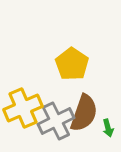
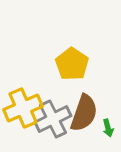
gray cross: moved 3 px left, 2 px up
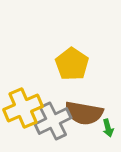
brown semicircle: rotated 81 degrees clockwise
gray cross: moved 2 px down
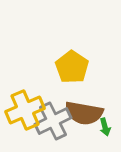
yellow pentagon: moved 3 px down
yellow cross: moved 2 px right, 2 px down
green arrow: moved 3 px left, 1 px up
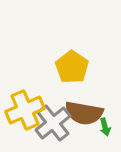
gray cross: moved 2 px down; rotated 12 degrees counterclockwise
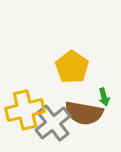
yellow cross: rotated 9 degrees clockwise
green arrow: moved 1 px left, 30 px up
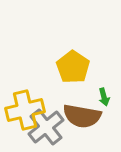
yellow pentagon: moved 1 px right
brown semicircle: moved 2 px left, 3 px down
gray cross: moved 7 px left, 4 px down
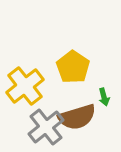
yellow cross: moved 24 px up; rotated 24 degrees counterclockwise
brown semicircle: moved 5 px left, 1 px down; rotated 27 degrees counterclockwise
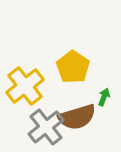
green arrow: rotated 144 degrees counterclockwise
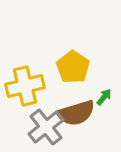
yellow cross: rotated 24 degrees clockwise
green arrow: rotated 18 degrees clockwise
brown semicircle: moved 1 px left, 4 px up
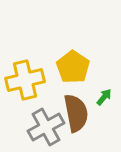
yellow cross: moved 6 px up
brown semicircle: rotated 84 degrees counterclockwise
gray cross: rotated 9 degrees clockwise
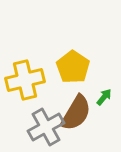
brown semicircle: rotated 42 degrees clockwise
